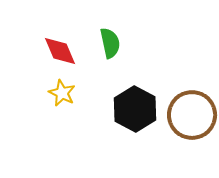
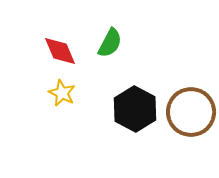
green semicircle: rotated 40 degrees clockwise
brown circle: moved 1 px left, 3 px up
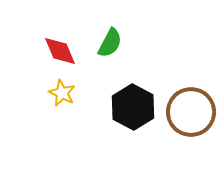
black hexagon: moved 2 px left, 2 px up
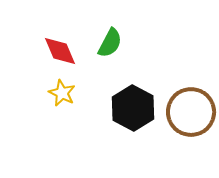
black hexagon: moved 1 px down
